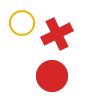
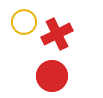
yellow circle: moved 2 px right, 1 px up
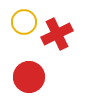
red circle: moved 23 px left, 1 px down
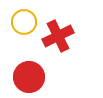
red cross: moved 1 px right, 2 px down
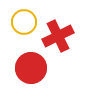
red circle: moved 2 px right, 9 px up
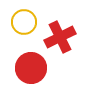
red cross: moved 2 px right, 1 px down
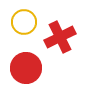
red circle: moved 5 px left
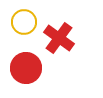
red cross: moved 1 px left, 1 px down; rotated 28 degrees counterclockwise
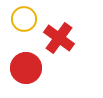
yellow circle: moved 3 px up
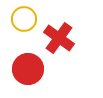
red circle: moved 2 px right, 1 px down
